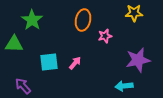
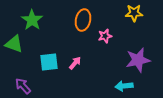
green triangle: rotated 18 degrees clockwise
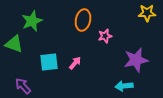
yellow star: moved 13 px right
green star: moved 1 px down; rotated 15 degrees clockwise
purple star: moved 2 px left
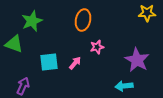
pink star: moved 8 px left, 11 px down
purple star: moved 1 px right; rotated 30 degrees counterclockwise
purple arrow: rotated 66 degrees clockwise
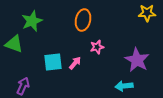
cyan square: moved 4 px right
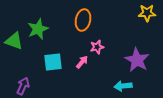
green star: moved 6 px right, 8 px down
green triangle: moved 3 px up
pink arrow: moved 7 px right, 1 px up
cyan arrow: moved 1 px left
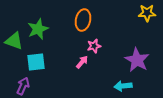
pink star: moved 3 px left, 1 px up
cyan square: moved 17 px left
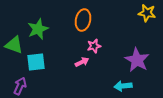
yellow star: rotated 12 degrees clockwise
green triangle: moved 4 px down
pink arrow: rotated 24 degrees clockwise
purple arrow: moved 3 px left
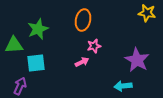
green triangle: rotated 24 degrees counterclockwise
cyan square: moved 1 px down
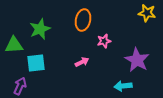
green star: moved 2 px right
pink star: moved 10 px right, 5 px up
